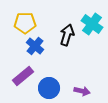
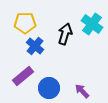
black arrow: moved 2 px left, 1 px up
purple arrow: rotated 147 degrees counterclockwise
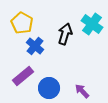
yellow pentagon: moved 3 px left; rotated 30 degrees clockwise
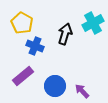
cyan cross: moved 1 px right, 1 px up; rotated 25 degrees clockwise
blue cross: rotated 18 degrees counterclockwise
blue circle: moved 6 px right, 2 px up
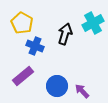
blue circle: moved 2 px right
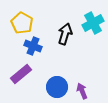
blue cross: moved 2 px left
purple rectangle: moved 2 px left, 2 px up
blue circle: moved 1 px down
purple arrow: rotated 21 degrees clockwise
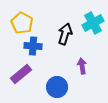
blue cross: rotated 18 degrees counterclockwise
purple arrow: moved 25 px up; rotated 14 degrees clockwise
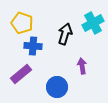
yellow pentagon: rotated 10 degrees counterclockwise
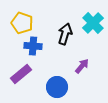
cyan cross: rotated 15 degrees counterclockwise
purple arrow: rotated 49 degrees clockwise
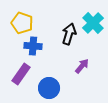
black arrow: moved 4 px right
purple rectangle: rotated 15 degrees counterclockwise
blue circle: moved 8 px left, 1 px down
